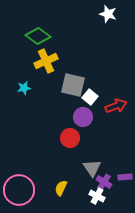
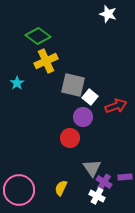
cyan star: moved 7 px left, 5 px up; rotated 24 degrees counterclockwise
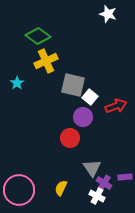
purple cross: moved 1 px down
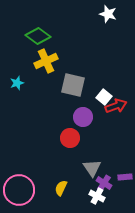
cyan star: rotated 16 degrees clockwise
white square: moved 14 px right
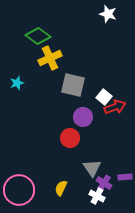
yellow cross: moved 4 px right, 3 px up
red arrow: moved 1 px left, 1 px down
